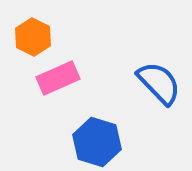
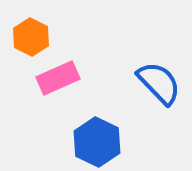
orange hexagon: moved 2 px left
blue hexagon: rotated 9 degrees clockwise
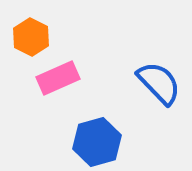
blue hexagon: rotated 18 degrees clockwise
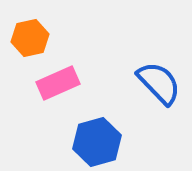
orange hexagon: moved 1 px left, 1 px down; rotated 21 degrees clockwise
pink rectangle: moved 5 px down
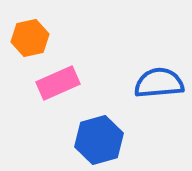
blue semicircle: rotated 51 degrees counterclockwise
blue hexagon: moved 2 px right, 2 px up
